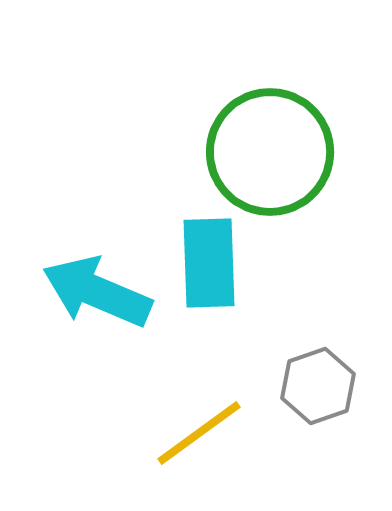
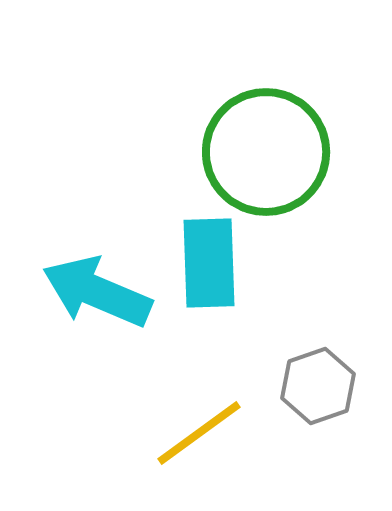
green circle: moved 4 px left
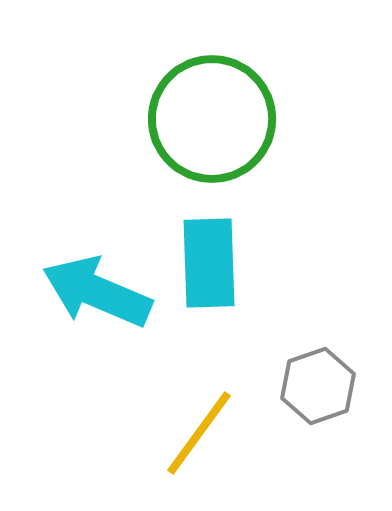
green circle: moved 54 px left, 33 px up
yellow line: rotated 18 degrees counterclockwise
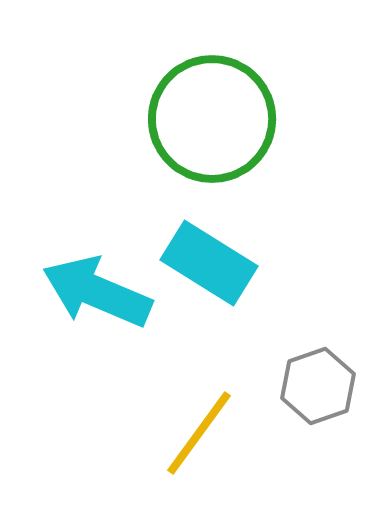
cyan rectangle: rotated 56 degrees counterclockwise
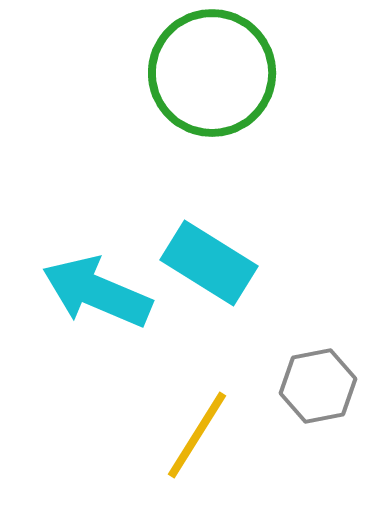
green circle: moved 46 px up
gray hexagon: rotated 8 degrees clockwise
yellow line: moved 2 px left, 2 px down; rotated 4 degrees counterclockwise
